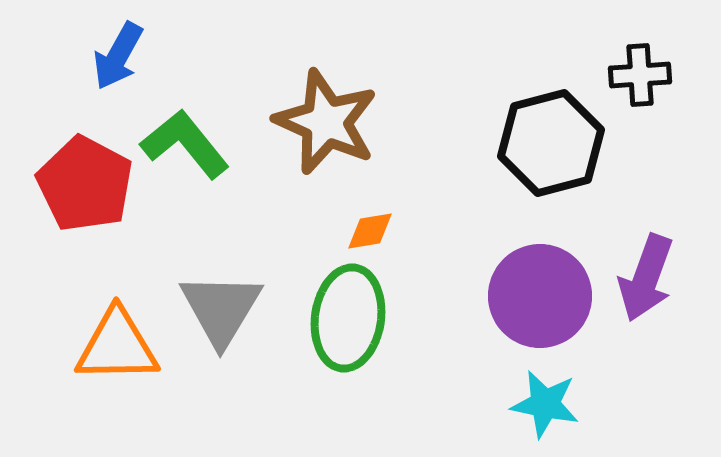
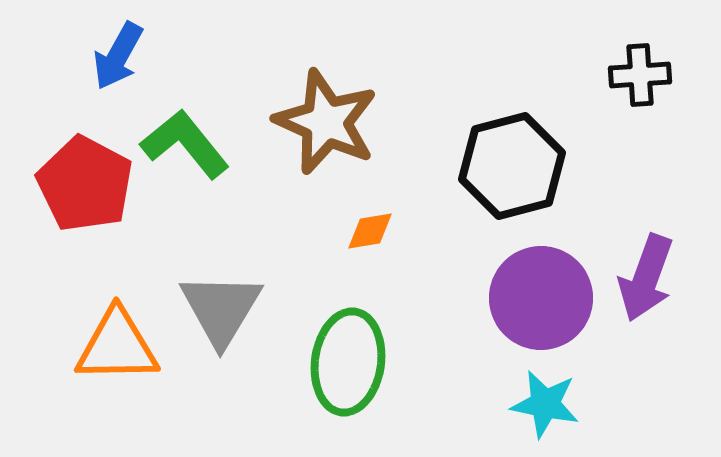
black hexagon: moved 39 px left, 23 px down
purple circle: moved 1 px right, 2 px down
green ellipse: moved 44 px down
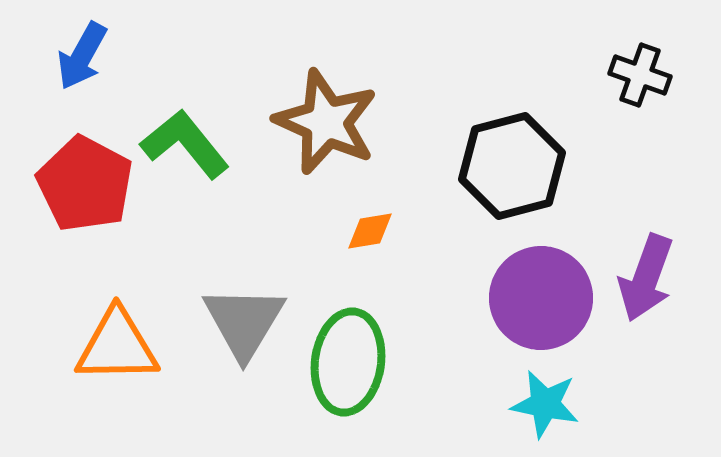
blue arrow: moved 36 px left
black cross: rotated 24 degrees clockwise
gray triangle: moved 23 px right, 13 px down
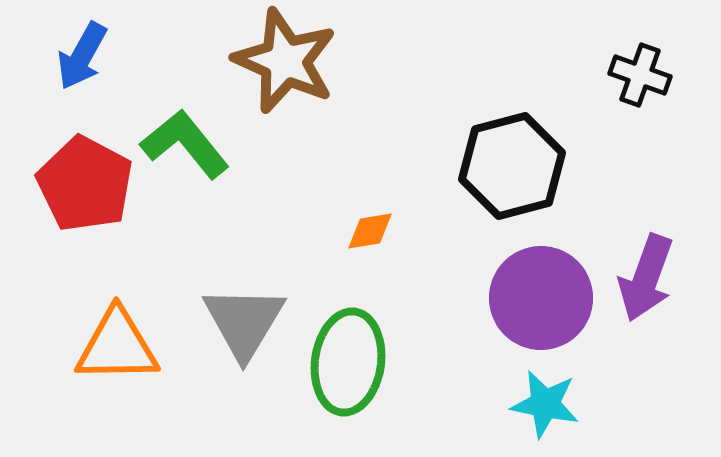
brown star: moved 41 px left, 61 px up
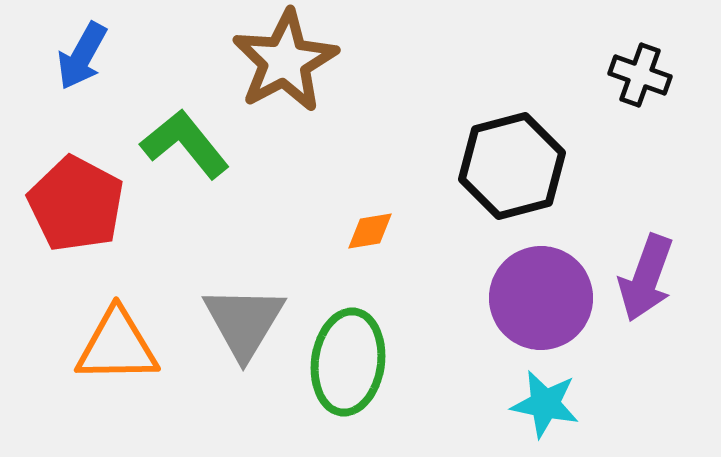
brown star: rotated 20 degrees clockwise
red pentagon: moved 9 px left, 20 px down
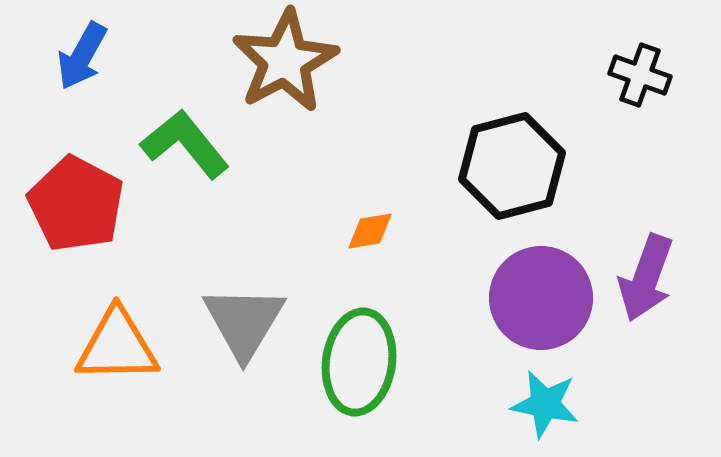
green ellipse: moved 11 px right
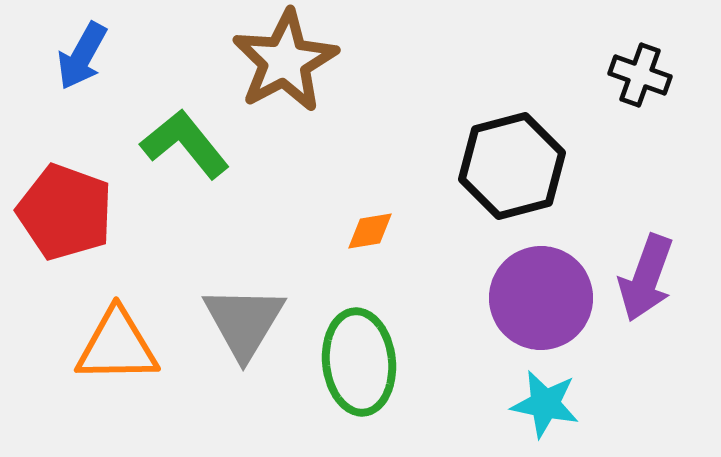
red pentagon: moved 11 px left, 8 px down; rotated 8 degrees counterclockwise
green ellipse: rotated 14 degrees counterclockwise
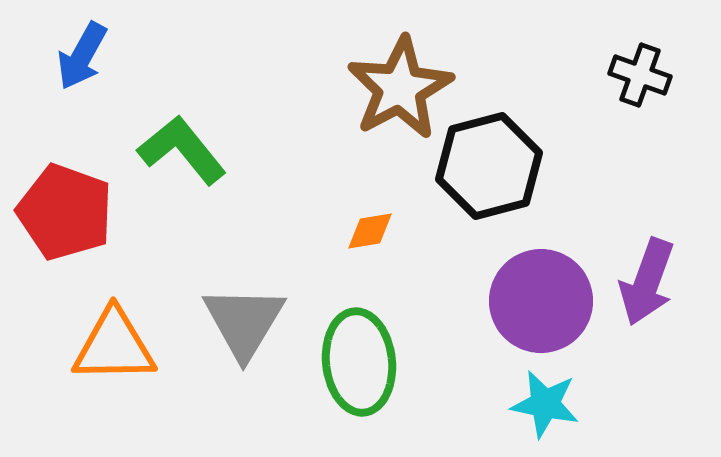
brown star: moved 115 px right, 27 px down
green L-shape: moved 3 px left, 6 px down
black hexagon: moved 23 px left
purple arrow: moved 1 px right, 4 px down
purple circle: moved 3 px down
orange triangle: moved 3 px left
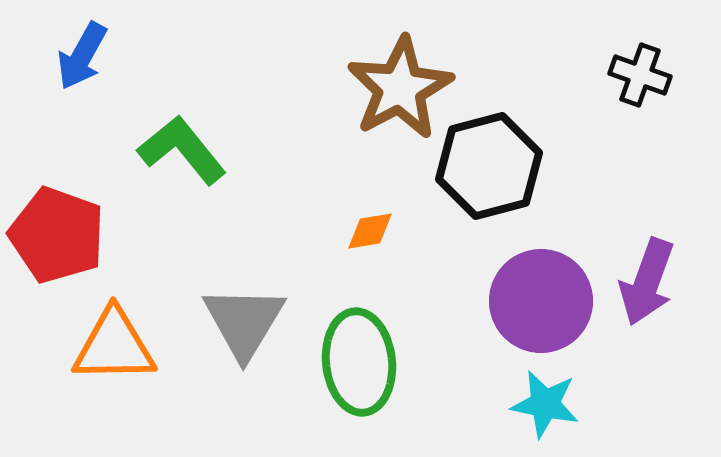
red pentagon: moved 8 px left, 23 px down
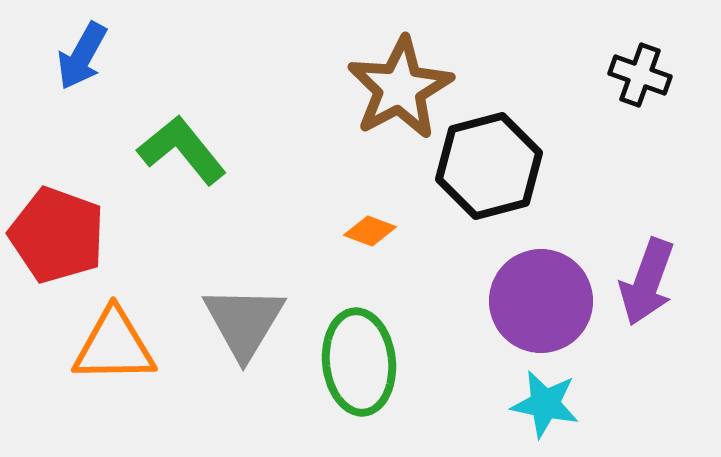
orange diamond: rotated 30 degrees clockwise
